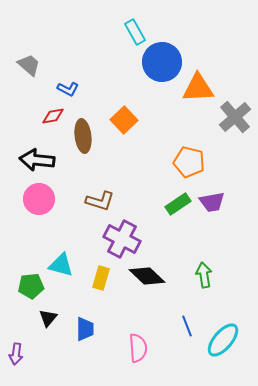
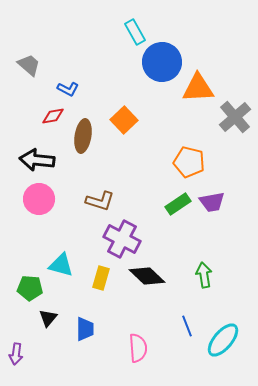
brown ellipse: rotated 16 degrees clockwise
green pentagon: moved 1 px left, 2 px down; rotated 10 degrees clockwise
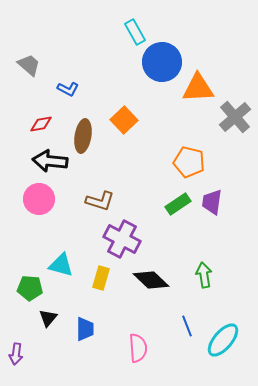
red diamond: moved 12 px left, 8 px down
black arrow: moved 13 px right, 1 px down
purple trapezoid: rotated 108 degrees clockwise
black diamond: moved 4 px right, 4 px down
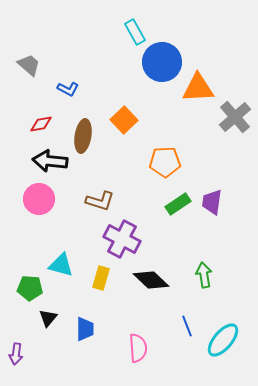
orange pentagon: moved 24 px left; rotated 16 degrees counterclockwise
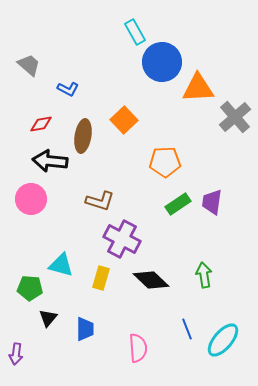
pink circle: moved 8 px left
blue line: moved 3 px down
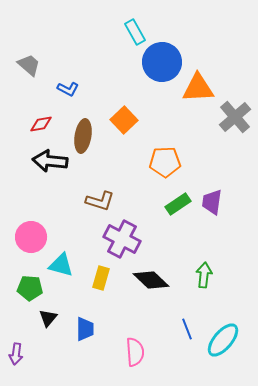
pink circle: moved 38 px down
green arrow: rotated 15 degrees clockwise
pink semicircle: moved 3 px left, 4 px down
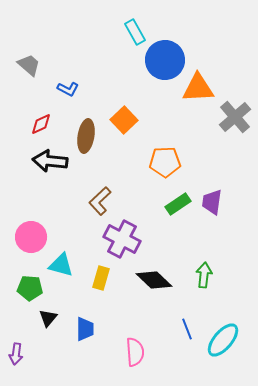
blue circle: moved 3 px right, 2 px up
red diamond: rotated 15 degrees counterclockwise
brown ellipse: moved 3 px right
brown L-shape: rotated 120 degrees clockwise
black diamond: moved 3 px right
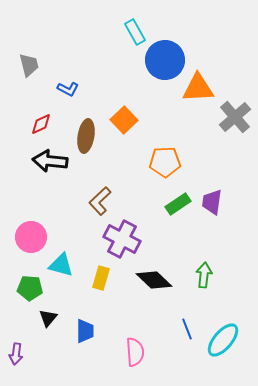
gray trapezoid: rotated 35 degrees clockwise
blue trapezoid: moved 2 px down
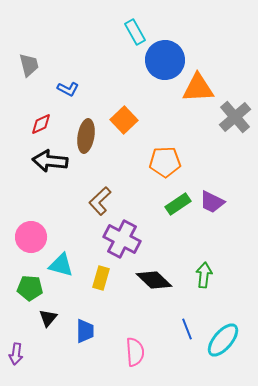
purple trapezoid: rotated 72 degrees counterclockwise
